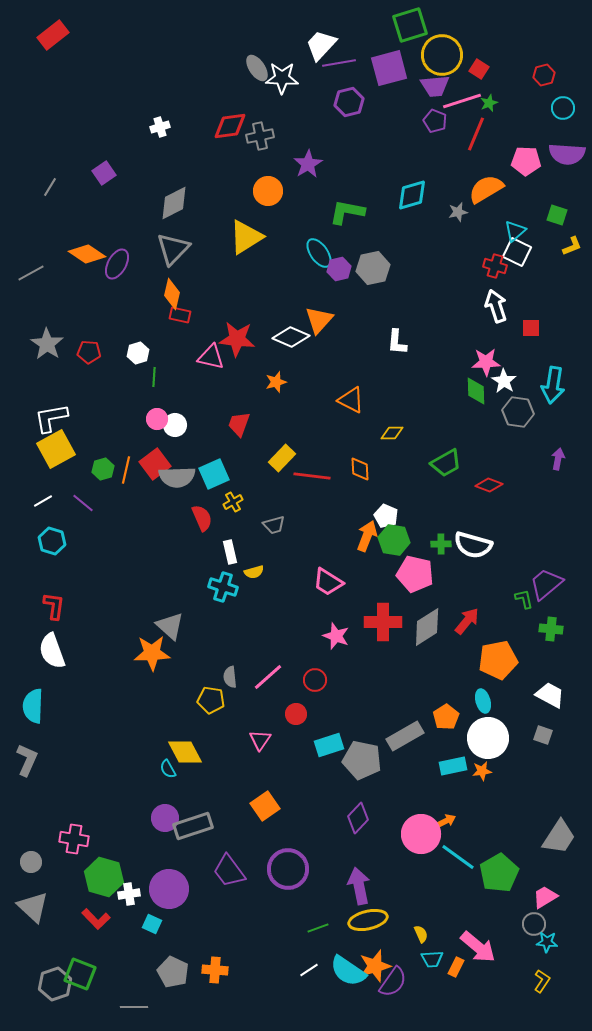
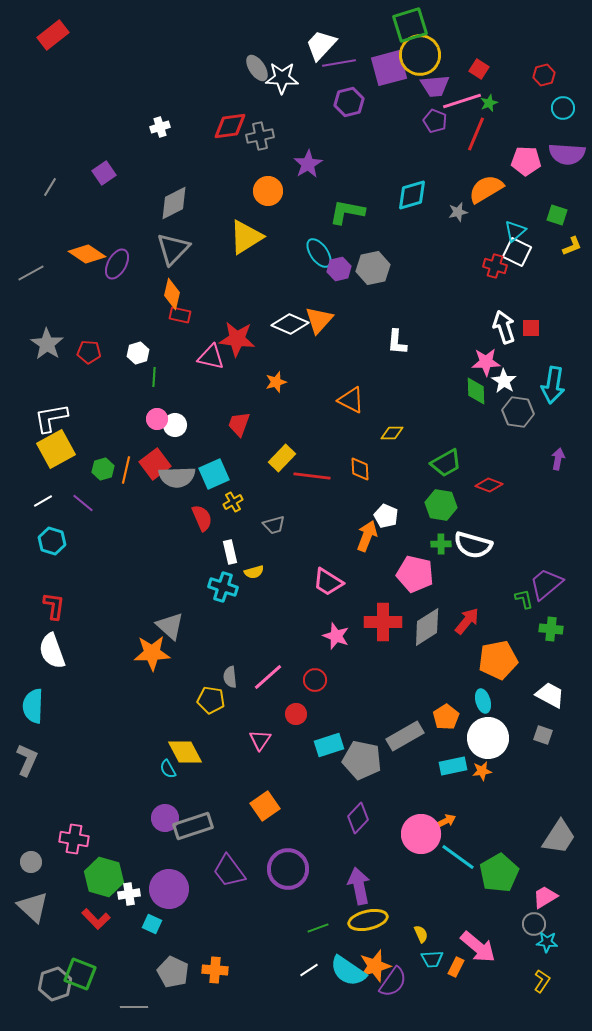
yellow circle at (442, 55): moved 22 px left
white arrow at (496, 306): moved 8 px right, 21 px down
white diamond at (291, 337): moved 1 px left, 13 px up
green hexagon at (394, 540): moved 47 px right, 35 px up
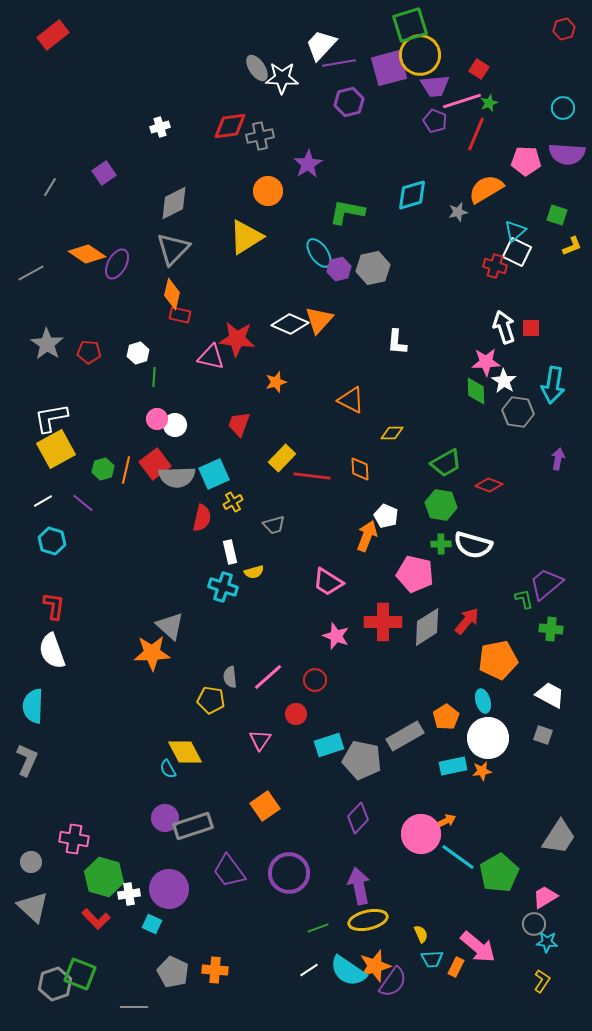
red hexagon at (544, 75): moved 20 px right, 46 px up
red semicircle at (202, 518): rotated 36 degrees clockwise
purple circle at (288, 869): moved 1 px right, 4 px down
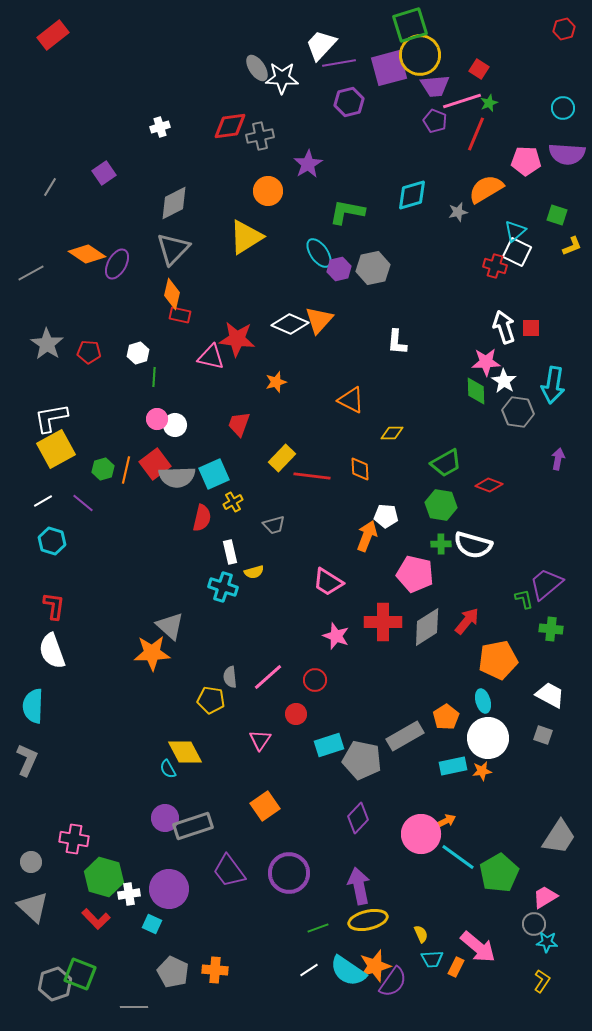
white pentagon at (386, 516): rotated 20 degrees counterclockwise
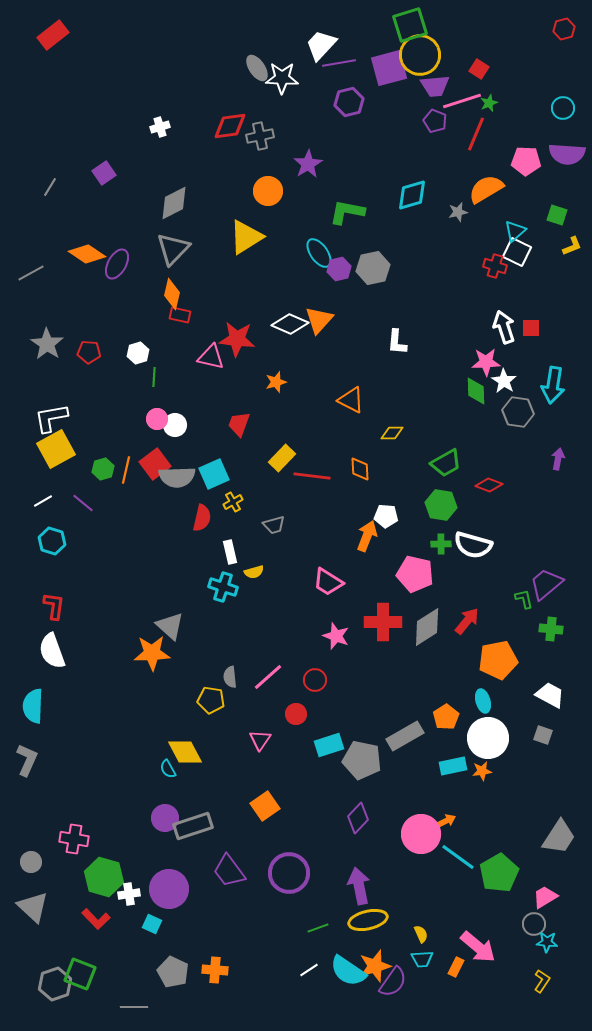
cyan trapezoid at (432, 959): moved 10 px left
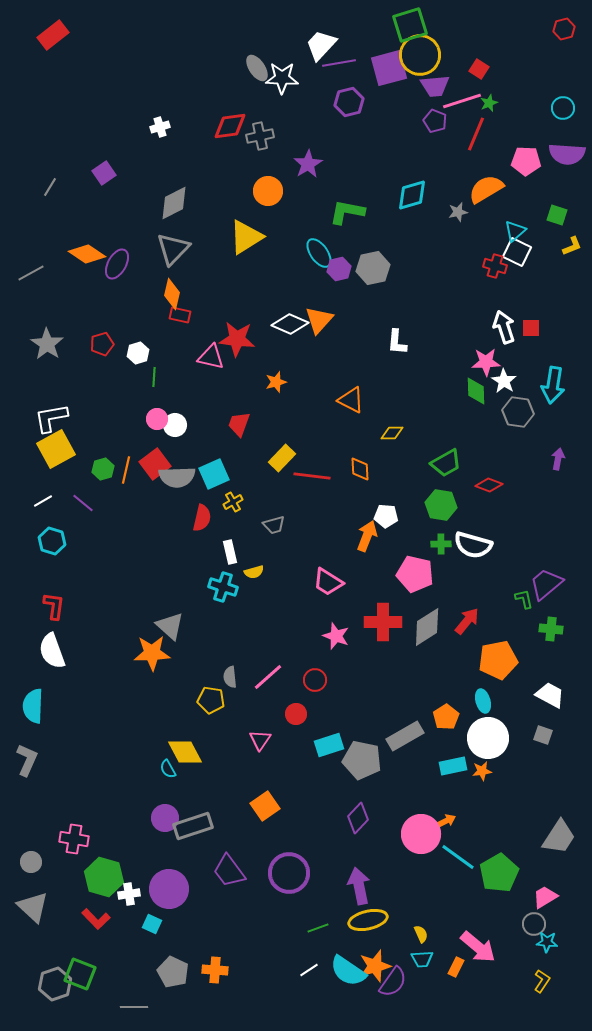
red pentagon at (89, 352): moved 13 px right, 8 px up; rotated 20 degrees counterclockwise
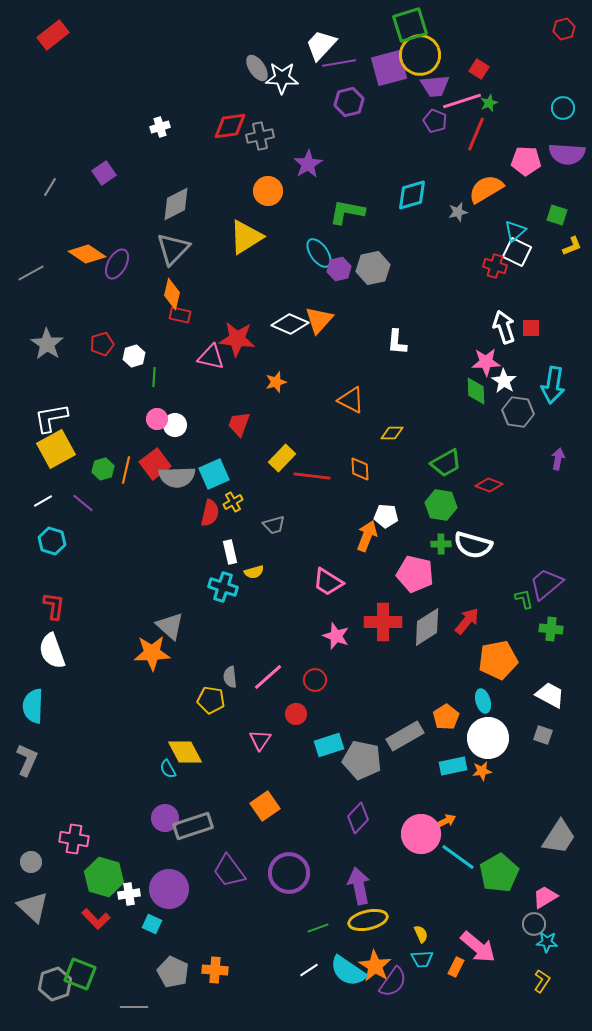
gray diamond at (174, 203): moved 2 px right, 1 px down
white hexagon at (138, 353): moved 4 px left, 3 px down
red semicircle at (202, 518): moved 8 px right, 5 px up
orange star at (375, 966): rotated 24 degrees counterclockwise
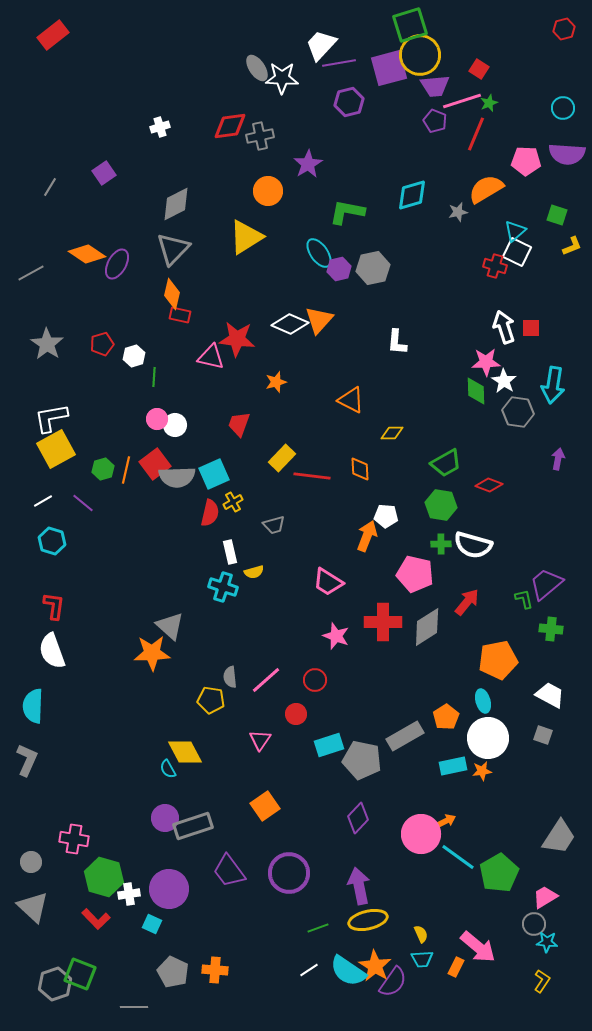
red arrow at (467, 621): moved 19 px up
pink line at (268, 677): moved 2 px left, 3 px down
